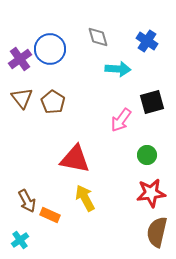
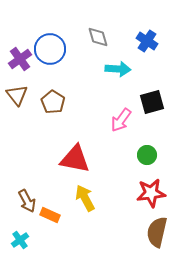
brown triangle: moved 5 px left, 3 px up
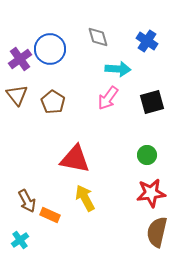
pink arrow: moved 13 px left, 22 px up
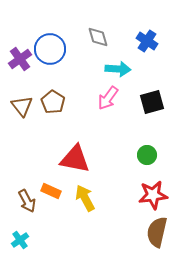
brown triangle: moved 5 px right, 11 px down
red star: moved 2 px right, 2 px down
orange rectangle: moved 1 px right, 24 px up
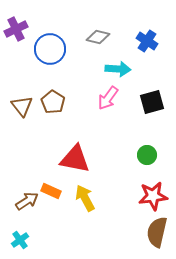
gray diamond: rotated 60 degrees counterclockwise
purple cross: moved 4 px left, 30 px up; rotated 10 degrees clockwise
red star: moved 1 px down
brown arrow: rotated 95 degrees counterclockwise
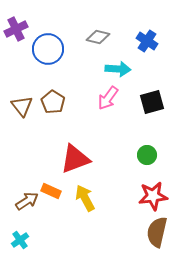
blue circle: moved 2 px left
red triangle: rotated 32 degrees counterclockwise
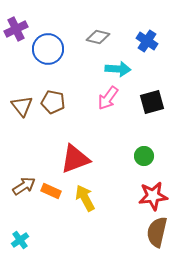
brown pentagon: rotated 20 degrees counterclockwise
green circle: moved 3 px left, 1 px down
brown arrow: moved 3 px left, 15 px up
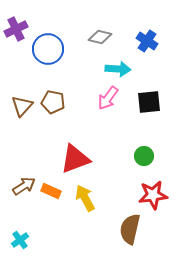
gray diamond: moved 2 px right
black square: moved 3 px left; rotated 10 degrees clockwise
brown triangle: rotated 20 degrees clockwise
red star: moved 1 px up
brown semicircle: moved 27 px left, 3 px up
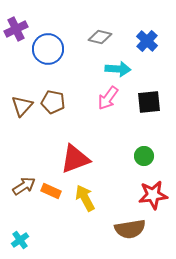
blue cross: rotated 10 degrees clockwise
brown semicircle: rotated 112 degrees counterclockwise
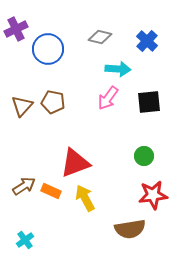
red triangle: moved 4 px down
cyan cross: moved 5 px right
